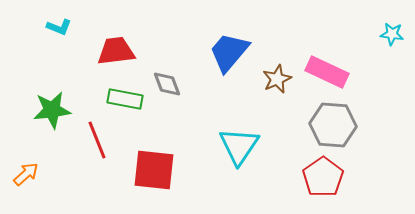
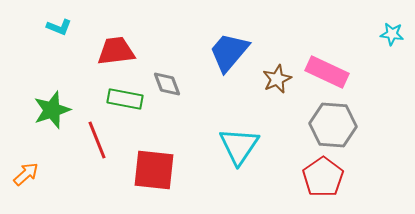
green star: rotated 12 degrees counterclockwise
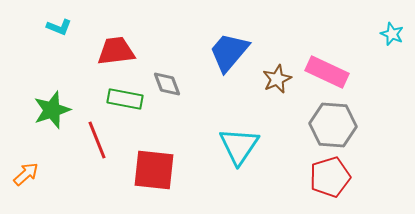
cyan star: rotated 15 degrees clockwise
red pentagon: moved 7 px right; rotated 18 degrees clockwise
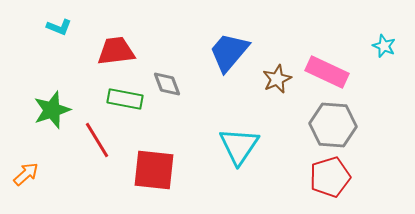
cyan star: moved 8 px left, 12 px down
red line: rotated 9 degrees counterclockwise
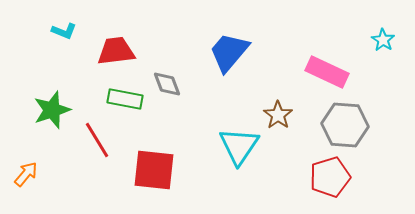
cyan L-shape: moved 5 px right, 4 px down
cyan star: moved 1 px left, 6 px up; rotated 10 degrees clockwise
brown star: moved 1 px right, 36 px down; rotated 12 degrees counterclockwise
gray hexagon: moved 12 px right
orange arrow: rotated 8 degrees counterclockwise
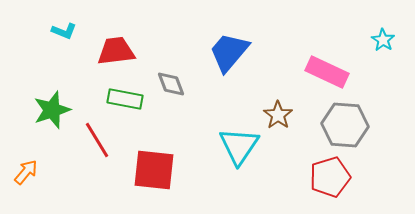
gray diamond: moved 4 px right
orange arrow: moved 2 px up
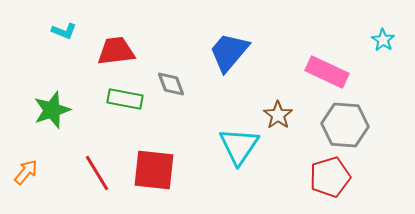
red line: moved 33 px down
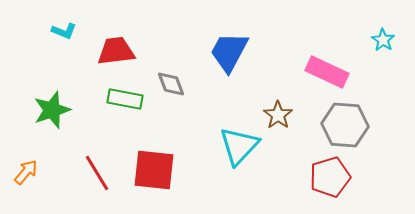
blue trapezoid: rotated 12 degrees counterclockwise
cyan triangle: rotated 9 degrees clockwise
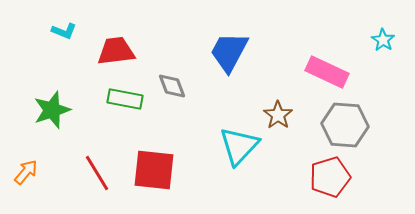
gray diamond: moved 1 px right, 2 px down
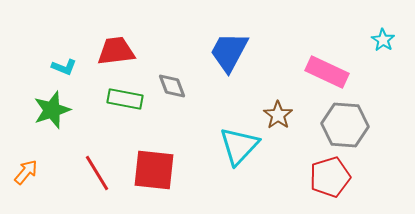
cyan L-shape: moved 36 px down
